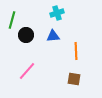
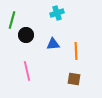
blue triangle: moved 8 px down
pink line: rotated 54 degrees counterclockwise
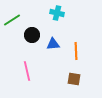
cyan cross: rotated 32 degrees clockwise
green line: rotated 42 degrees clockwise
black circle: moved 6 px right
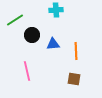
cyan cross: moved 1 px left, 3 px up; rotated 16 degrees counterclockwise
green line: moved 3 px right
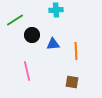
brown square: moved 2 px left, 3 px down
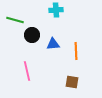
green line: rotated 48 degrees clockwise
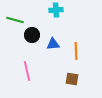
brown square: moved 3 px up
